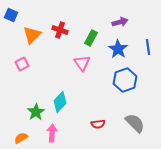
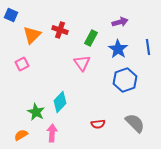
green star: rotated 12 degrees counterclockwise
orange semicircle: moved 3 px up
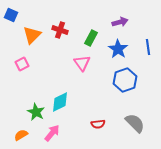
cyan diamond: rotated 20 degrees clockwise
pink arrow: rotated 36 degrees clockwise
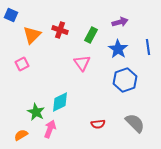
green rectangle: moved 3 px up
pink arrow: moved 2 px left, 4 px up; rotated 18 degrees counterclockwise
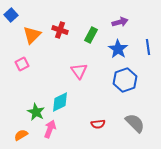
blue square: rotated 24 degrees clockwise
pink triangle: moved 3 px left, 8 px down
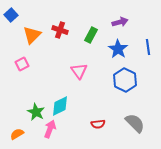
blue hexagon: rotated 15 degrees counterclockwise
cyan diamond: moved 4 px down
orange semicircle: moved 4 px left, 1 px up
